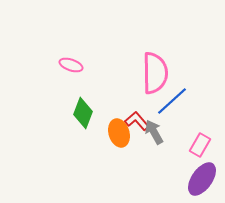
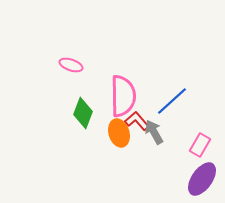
pink semicircle: moved 32 px left, 23 px down
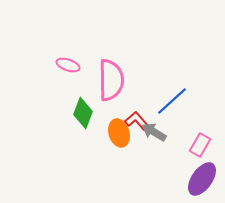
pink ellipse: moved 3 px left
pink semicircle: moved 12 px left, 16 px up
gray arrow: rotated 30 degrees counterclockwise
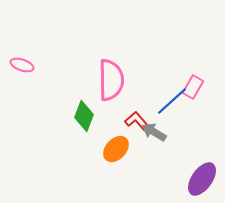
pink ellipse: moved 46 px left
green diamond: moved 1 px right, 3 px down
orange ellipse: moved 3 px left, 16 px down; rotated 60 degrees clockwise
pink rectangle: moved 7 px left, 58 px up
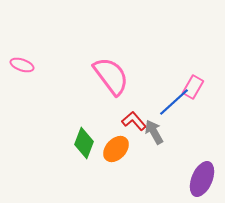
pink semicircle: moved 4 px up; rotated 36 degrees counterclockwise
blue line: moved 2 px right, 1 px down
green diamond: moved 27 px down
red L-shape: moved 3 px left
gray arrow: rotated 30 degrees clockwise
purple ellipse: rotated 12 degrees counterclockwise
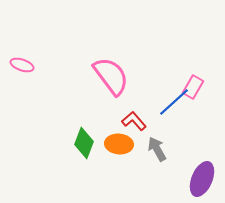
gray arrow: moved 3 px right, 17 px down
orange ellipse: moved 3 px right, 5 px up; rotated 52 degrees clockwise
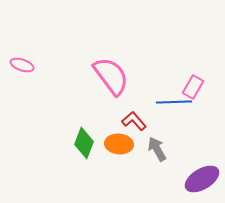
blue line: rotated 40 degrees clockwise
purple ellipse: rotated 36 degrees clockwise
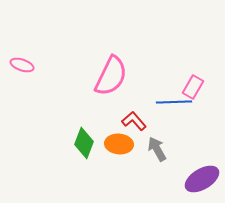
pink semicircle: rotated 63 degrees clockwise
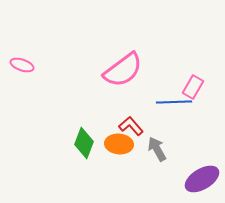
pink semicircle: moved 12 px right, 6 px up; rotated 27 degrees clockwise
red L-shape: moved 3 px left, 5 px down
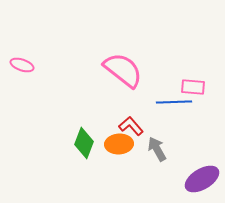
pink semicircle: rotated 105 degrees counterclockwise
pink rectangle: rotated 65 degrees clockwise
orange ellipse: rotated 8 degrees counterclockwise
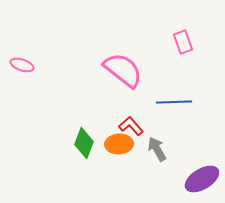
pink rectangle: moved 10 px left, 45 px up; rotated 65 degrees clockwise
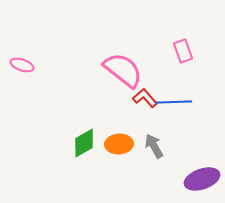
pink rectangle: moved 9 px down
red L-shape: moved 14 px right, 28 px up
green diamond: rotated 40 degrees clockwise
gray arrow: moved 3 px left, 3 px up
purple ellipse: rotated 12 degrees clockwise
